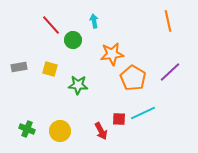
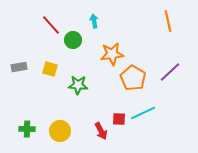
green cross: rotated 21 degrees counterclockwise
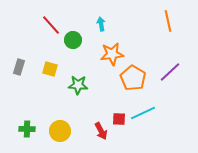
cyan arrow: moved 7 px right, 3 px down
gray rectangle: rotated 63 degrees counterclockwise
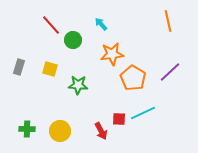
cyan arrow: rotated 32 degrees counterclockwise
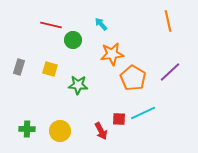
red line: rotated 35 degrees counterclockwise
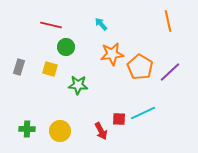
green circle: moved 7 px left, 7 px down
orange pentagon: moved 7 px right, 11 px up
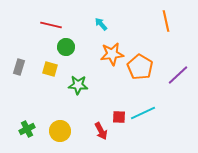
orange line: moved 2 px left
purple line: moved 8 px right, 3 px down
red square: moved 2 px up
green cross: rotated 28 degrees counterclockwise
